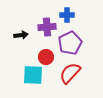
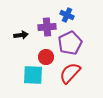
blue cross: rotated 24 degrees clockwise
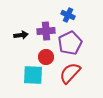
blue cross: moved 1 px right
purple cross: moved 1 px left, 4 px down
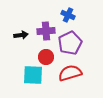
red semicircle: rotated 30 degrees clockwise
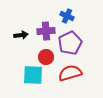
blue cross: moved 1 px left, 1 px down
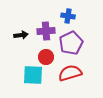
blue cross: moved 1 px right; rotated 16 degrees counterclockwise
purple pentagon: moved 1 px right
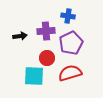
black arrow: moved 1 px left, 1 px down
red circle: moved 1 px right, 1 px down
cyan square: moved 1 px right, 1 px down
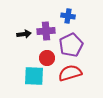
black arrow: moved 4 px right, 2 px up
purple pentagon: moved 2 px down
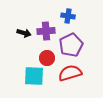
black arrow: moved 1 px up; rotated 24 degrees clockwise
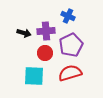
blue cross: rotated 16 degrees clockwise
red circle: moved 2 px left, 5 px up
